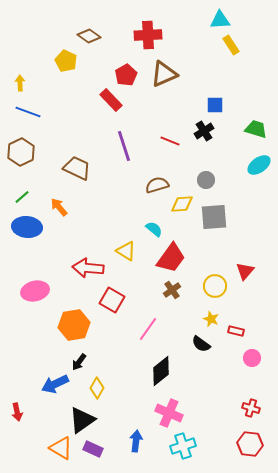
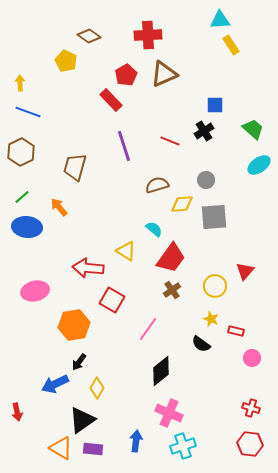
green trapezoid at (256, 129): moved 3 px left; rotated 25 degrees clockwise
brown trapezoid at (77, 168): moved 2 px left, 1 px up; rotated 100 degrees counterclockwise
purple rectangle at (93, 449): rotated 18 degrees counterclockwise
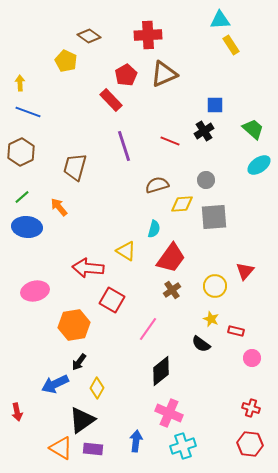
cyan semicircle at (154, 229): rotated 66 degrees clockwise
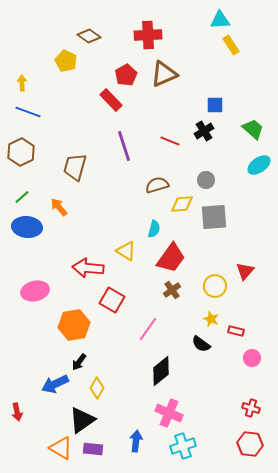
yellow arrow at (20, 83): moved 2 px right
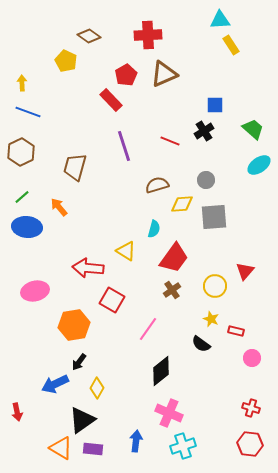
red trapezoid at (171, 258): moved 3 px right
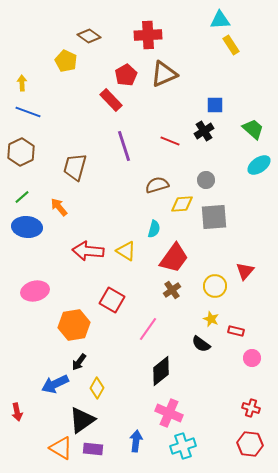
red arrow at (88, 268): moved 17 px up
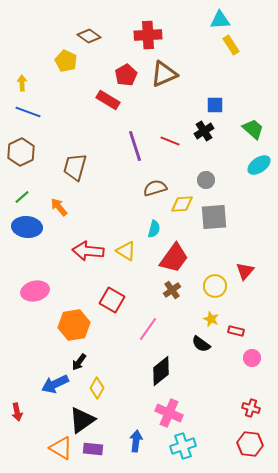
red rectangle at (111, 100): moved 3 px left; rotated 15 degrees counterclockwise
purple line at (124, 146): moved 11 px right
brown semicircle at (157, 185): moved 2 px left, 3 px down
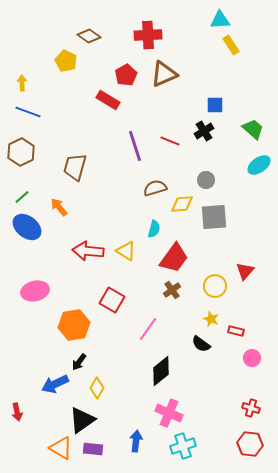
blue ellipse at (27, 227): rotated 32 degrees clockwise
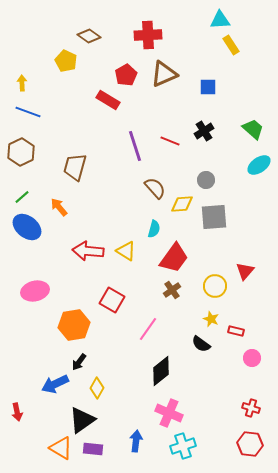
blue square at (215, 105): moved 7 px left, 18 px up
brown semicircle at (155, 188): rotated 65 degrees clockwise
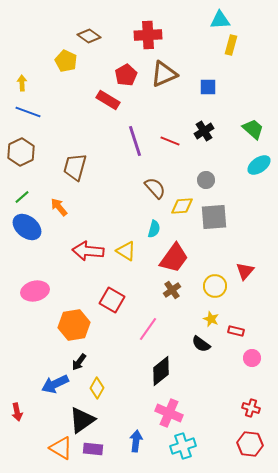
yellow rectangle at (231, 45): rotated 48 degrees clockwise
purple line at (135, 146): moved 5 px up
yellow diamond at (182, 204): moved 2 px down
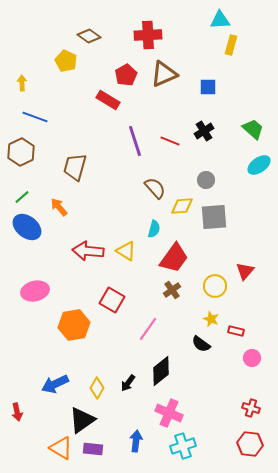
blue line at (28, 112): moved 7 px right, 5 px down
black arrow at (79, 362): moved 49 px right, 21 px down
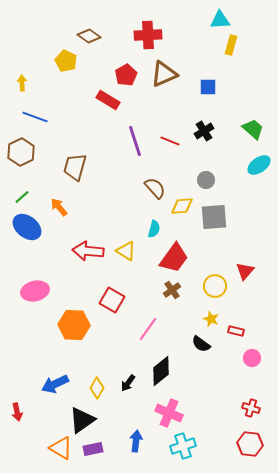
orange hexagon at (74, 325): rotated 12 degrees clockwise
purple rectangle at (93, 449): rotated 18 degrees counterclockwise
